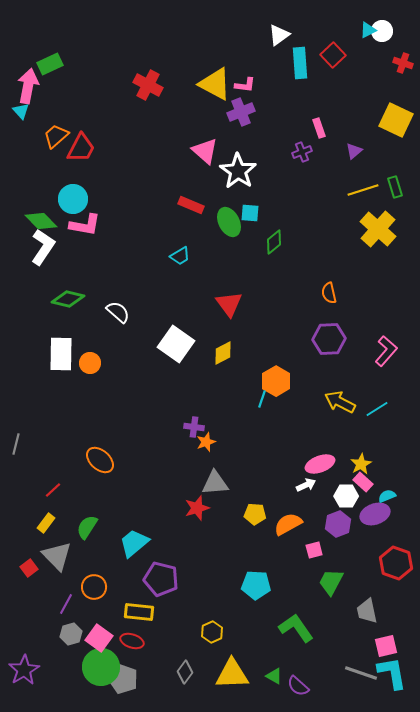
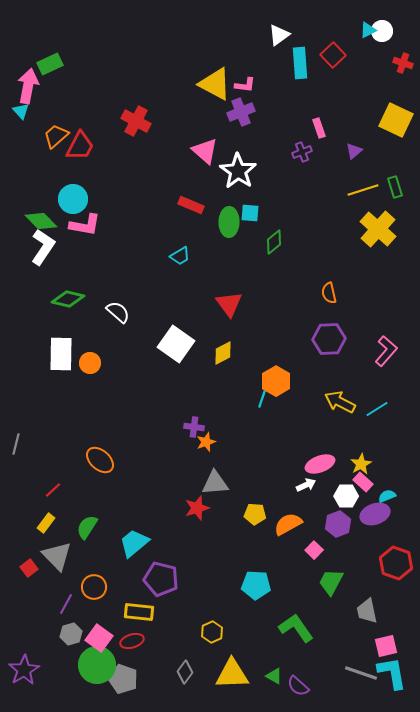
red cross at (148, 85): moved 12 px left, 36 px down
red trapezoid at (81, 148): moved 1 px left, 2 px up
green ellipse at (229, 222): rotated 28 degrees clockwise
pink square at (314, 550): rotated 30 degrees counterclockwise
red ellipse at (132, 641): rotated 35 degrees counterclockwise
green circle at (101, 667): moved 4 px left, 2 px up
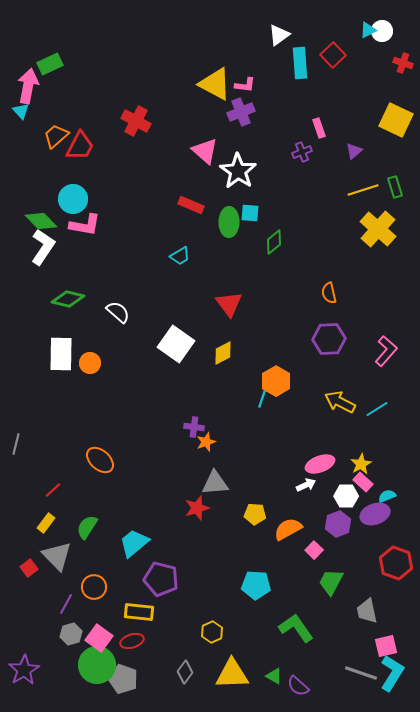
orange semicircle at (288, 524): moved 5 px down
cyan L-shape at (392, 673): rotated 42 degrees clockwise
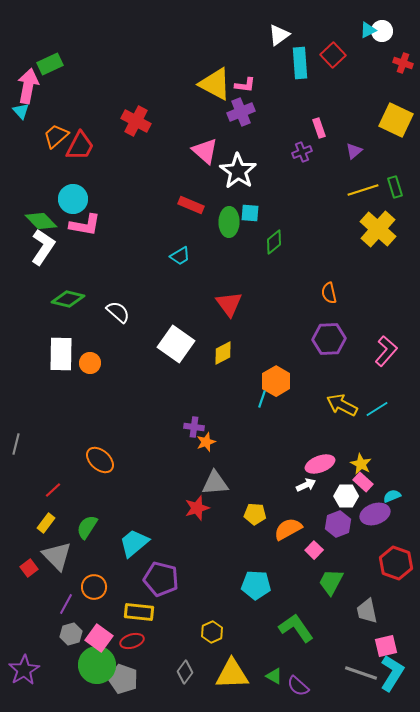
yellow arrow at (340, 402): moved 2 px right, 3 px down
yellow star at (361, 464): rotated 15 degrees counterclockwise
cyan semicircle at (387, 496): moved 5 px right
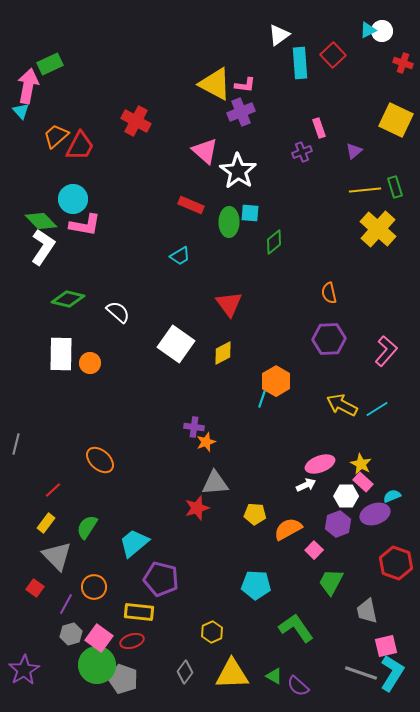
yellow line at (363, 190): moved 2 px right; rotated 12 degrees clockwise
red square at (29, 568): moved 6 px right, 20 px down; rotated 18 degrees counterclockwise
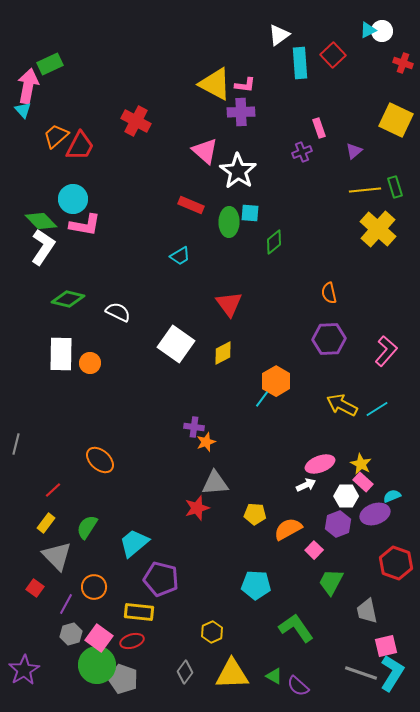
cyan triangle at (21, 111): moved 2 px right, 1 px up
purple cross at (241, 112): rotated 20 degrees clockwise
white semicircle at (118, 312): rotated 15 degrees counterclockwise
cyan line at (262, 399): rotated 18 degrees clockwise
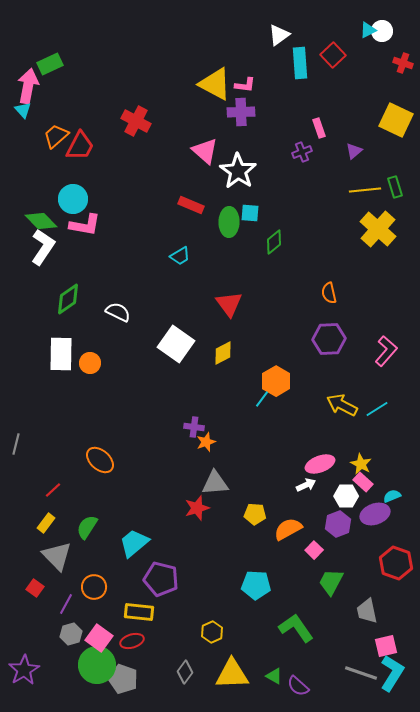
green diamond at (68, 299): rotated 48 degrees counterclockwise
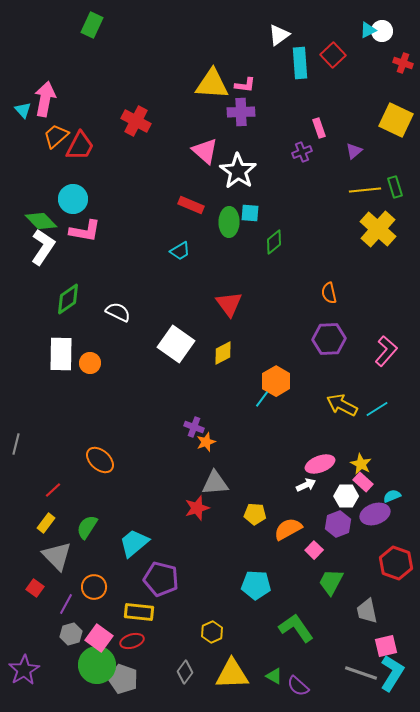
green rectangle at (50, 64): moved 42 px right, 39 px up; rotated 40 degrees counterclockwise
yellow triangle at (215, 84): moved 3 px left; rotated 24 degrees counterclockwise
pink arrow at (28, 86): moved 17 px right, 13 px down
pink L-shape at (85, 225): moved 6 px down
cyan trapezoid at (180, 256): moved 5 px up
purple cross at (194, 427): rotated 12 degrees clockwise
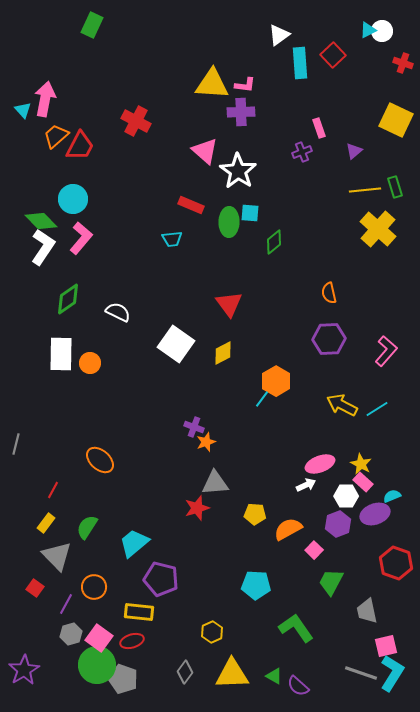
pink L-shape at (85, 231): moved 4 px left, 7 px down; rotated 60 degrees counterclockwise
cyan trapezoid at (180, 251): moved 8 px left, 12 px up; rotated 25 degrees clockwise
red line at (53, 490): rotated 18 degrees counterclockwise
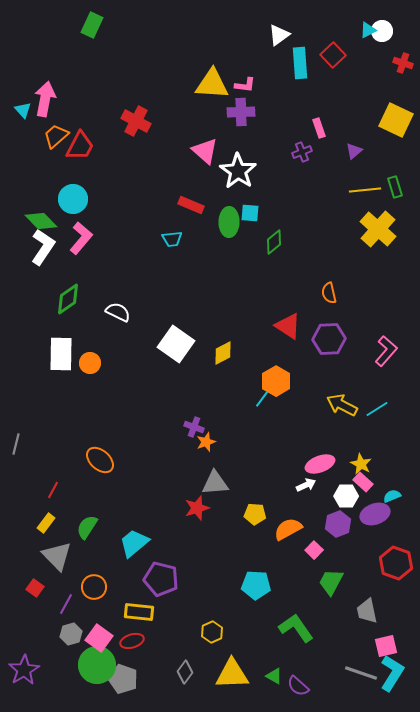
red triangle at (229, 304): moved 59 px right, 22 px down; rotated 20 degrees counterclockwise
